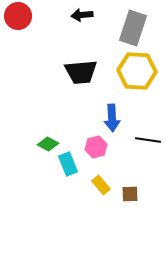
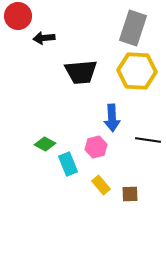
black arrow: moved 38 px left, 23 px down
green diamond: moved 3 px left
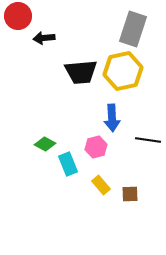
gray rectangle: moved 1 px down
yellow hexagon: moved 14 px left; rotated 15 degrees counterclockwise
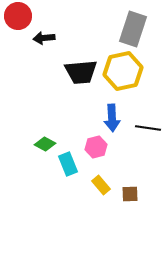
black line: moved 12 px up
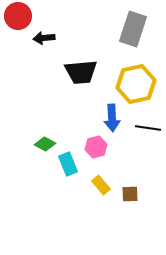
yellow hexagon: moved 13 px right, 13 px down
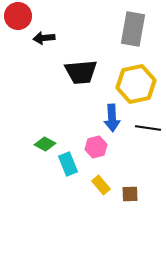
gray rectangle: rotated 8 degrees counterclockwise
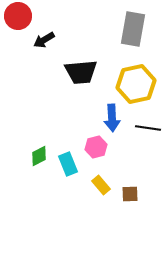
black arrow: moved 2 px down; rotated 25 degrees counterclockwise
green diamond: moved 6 px left, 12 px down; rotated 55 degrees counterclockwise
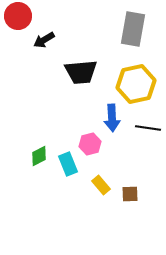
pink hexagon: moved 6 px left, 3 px up
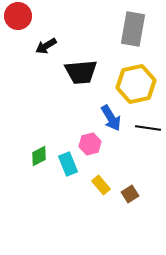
black arrow: moved 2 px right, 6 px down
blue arrow: moved 1 px left; rotated 28 degrees counterclockwise
brown square: rotated 30 degrees counterclockwise
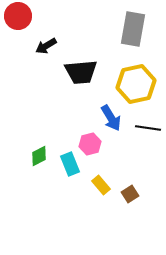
cyan rectangle: moved 2 px right
